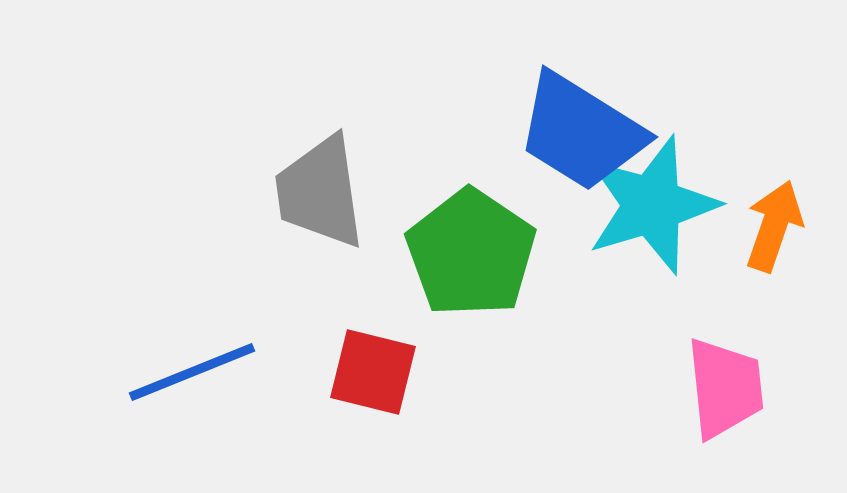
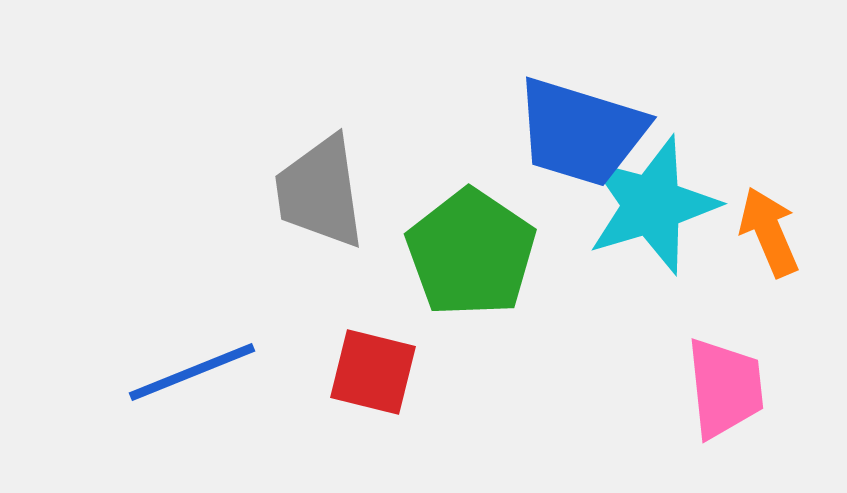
blue trapezoid: rotated 15 degrees counterclockwise
orange arrow: moved 5 px left, 6 px down; rotated 42 degrees counterclockwise
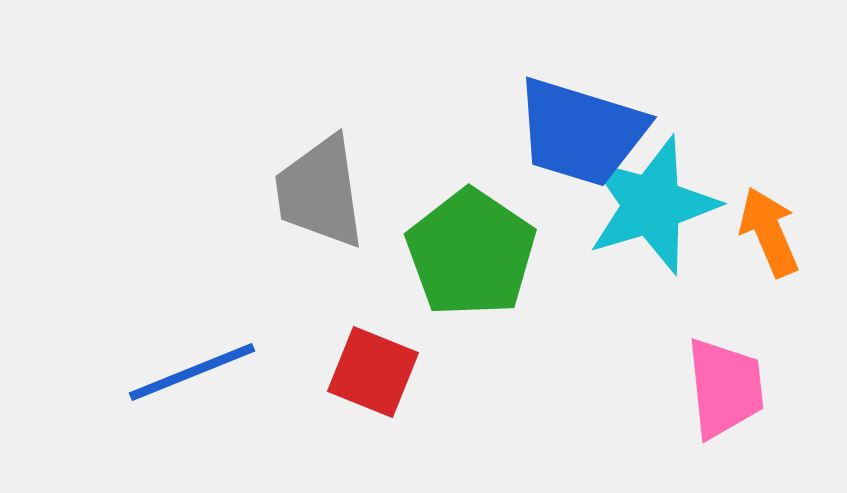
red square: rotated 8 degrees clockwise
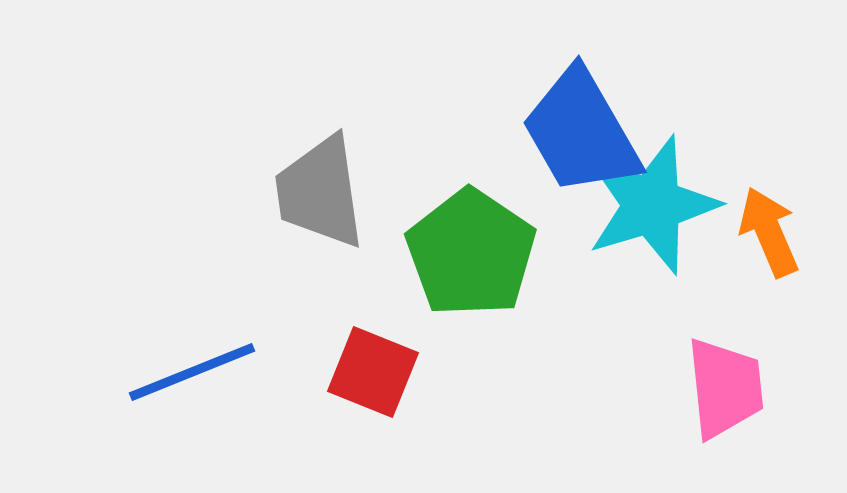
blue trapezoid: rotated 43 degrees clockwise
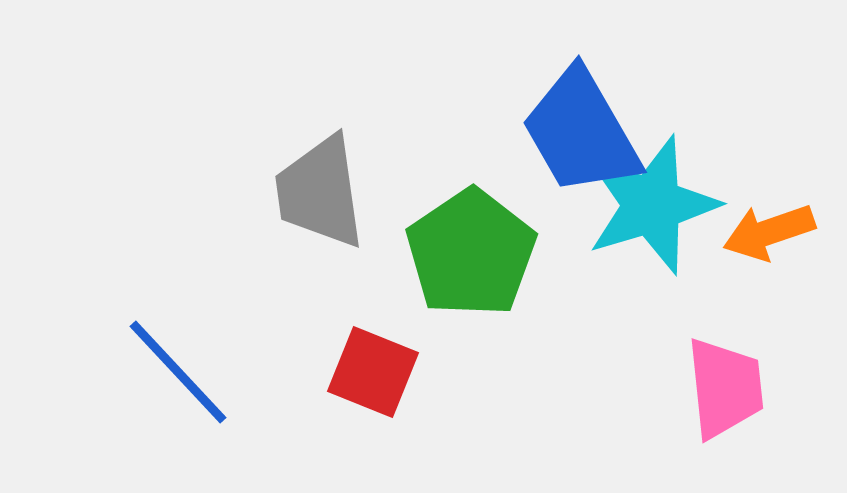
orange arrow: rotated 86 degrees counterclockwise
green pentagon: rotated 4 degrees clockwise
blue line: moved 14 px left; rotated 69 degrees clockwise
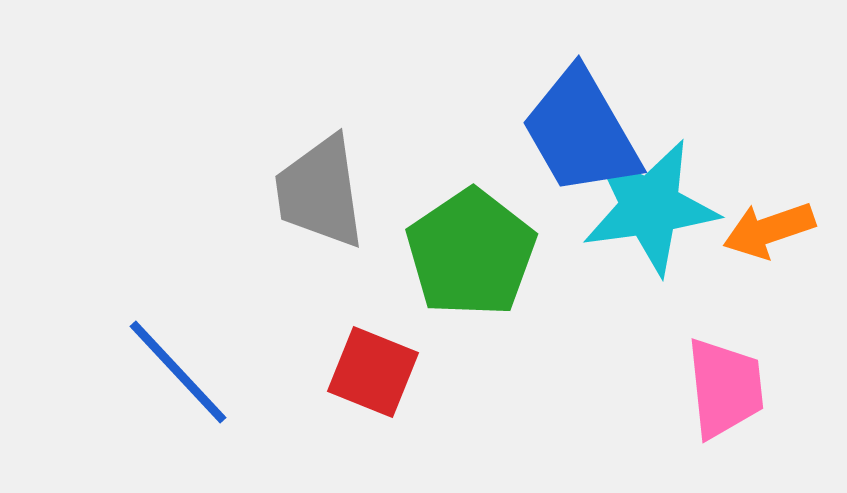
cyan star: moved 2 px left, 2 px down; rotated 9 degrees clockwise
orange arrow: moved 2 px up
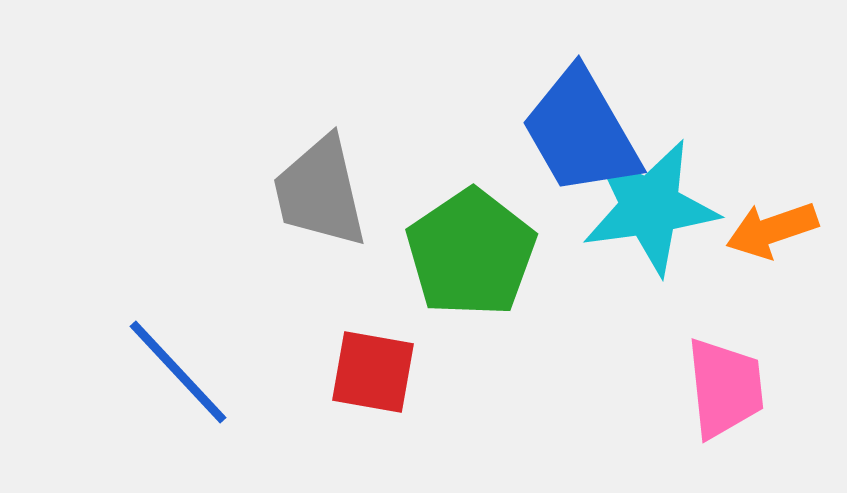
gray trapezoid: rotated 5 degrees counterclockwise
orange arrow: moved 3 px right
red square: rotated 12 degrees counterclockwise
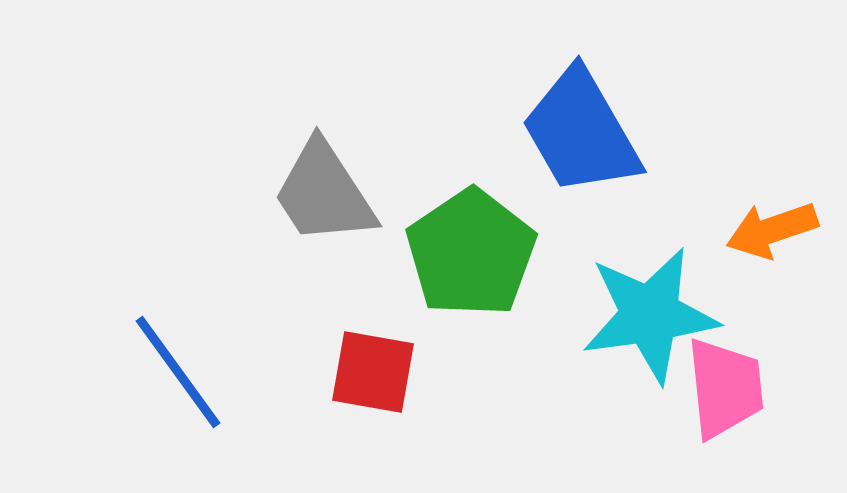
gray trapezoid: moved 4 px right, 1 px down; rotated 20 degrees counterclockwise
cyan star: moved 108 px down
blue line: rotated 7 degrees clockwise
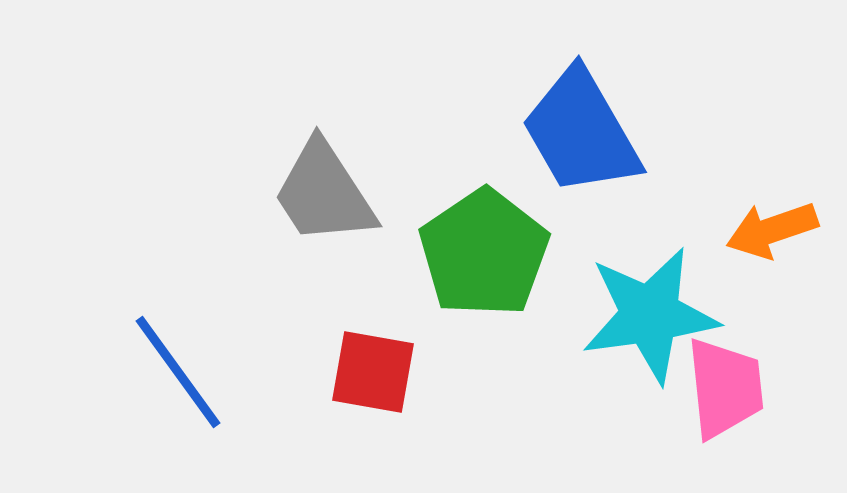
green pentagon: moved 13 px right
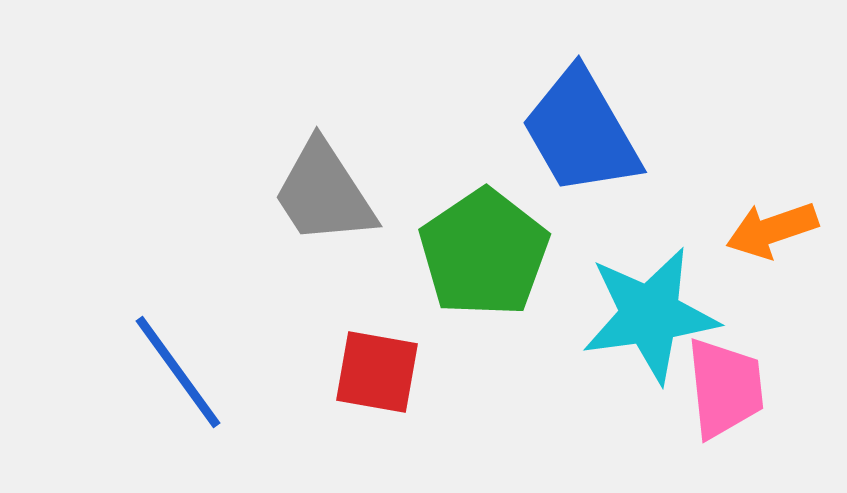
red square: moved 4 px right
